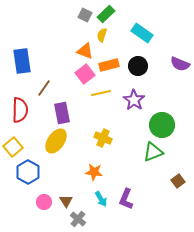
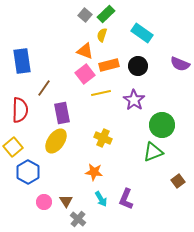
gray square: rotated 16 degrees clockwise
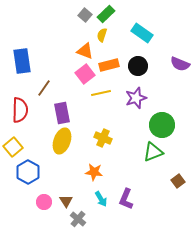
purple star: moved 2 px right, 2 px up; rotated 20 degrees clockwise
yellow ellipse: moved 6 px right; rotated 15 degrees counterclockwise
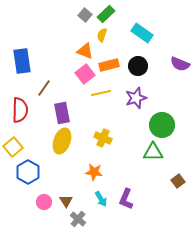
green triangle: rotated 20 degrees clockwise
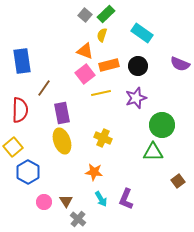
yellow ellipse: rotated 40 degrees counterclockwise
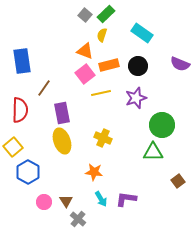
purple L-shape: rotated 75 degrees clockwise
